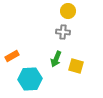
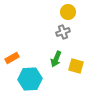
yellow circle: moved 1 px down
gray cross: rotated 24 degrees counterclockwise
orange rectangle: moved 2 px down
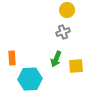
yellow circle: moved 1 px left, 2 px up
orange rectangle: rotated 64 degrees counterclockwise
yellow square: rotated 21 degrees counterclockwise
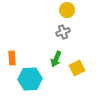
yellow square: moved 1 px right, 2 px down; rotated 21 degrees counterclockwise
